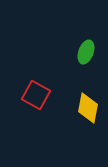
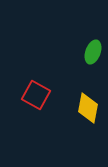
green ellipse: moved 7 px right
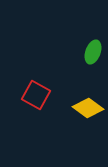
yellow diamond: rotated 64 degrees counterclockwise
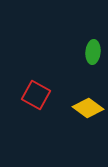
green ellipse: rotated 15 degrees counterclockwise
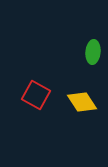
yellow diamond: moved 6 px left, 6 px up; rotated 20 degrees clockwise
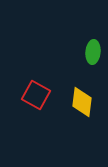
yellow diamond: rotated 40 degrees clockwise
